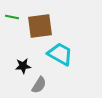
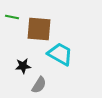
brown square: moved 1 px left, 3 px down; rotated 12 degrees clockwise
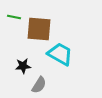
green line: moved 2 px right
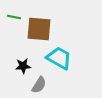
cyan trapezoid: moved 1 px left, 4 px down
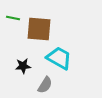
green line: moved 1 px left, 1 px down
gray semicircle: moved 6 px right
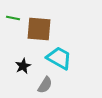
black star: rotated 21 degrees counterclockwise
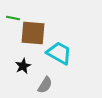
brown square: moved 6 px left, 4 px down
cyan trapezoid: moved 5 px up
